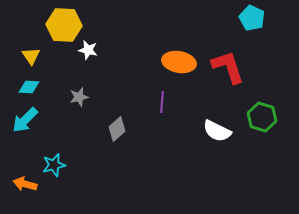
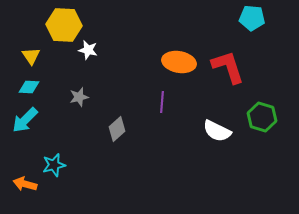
cyan pentagon: rotated 20 degrees counterclockwise
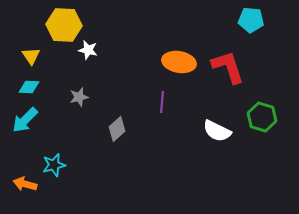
cyan pentagon: moved 1 px left, 2 px down
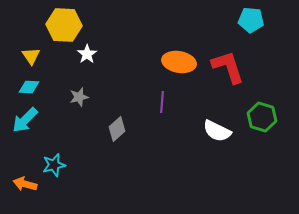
white star: moved 1 px left, 4 px down; rotated 24 degrees clockwise
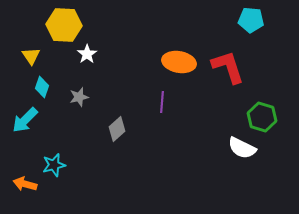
cyan diamond: moved 13 px right; rotated 75 degrees counterclockwise
white semicircle: moved 25 px right, 17 px down
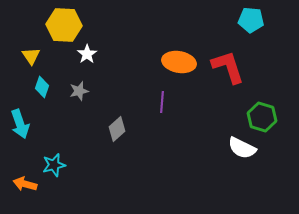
gray star: moved 6 px up
cyan arrow: moved 5 px left, 4 px down; rotated 64 degrees counterclockwise
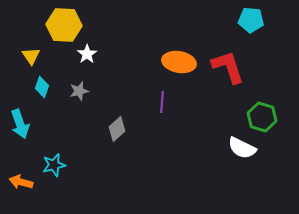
orange arrow: moved 4 px left, 2 px up
